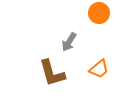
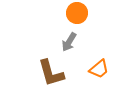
orange circle: moved 22 px left
brown L-shape: moved 1 px left
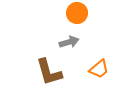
gray arrow: rotated 138 degrees counterclockwise
brown L-shape: moved 2 px left, 1 px up
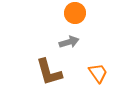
orange circle: moved 2 px left
orange trapezoid: moved 1 px left, 4 px down; rotated 85 degrees counterclockwise
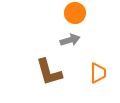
gray arrow: moved 1 px right, 2 px up
orange trapezoid: rotated 35 degrees clockwise
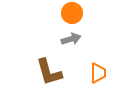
orange circle: moved 3 px left
gray arrow: moved 1 px right, 1 px up
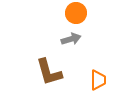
orange circle: moved 4 px right
orange trapezoid: moved 7 px down
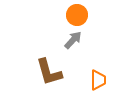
orange circle: moved 1 px right, 2 px down
gray arrow: moved 2 px right, 1 px down; rotated 30 degrees counterclockwise
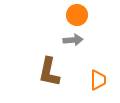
gray arrow: rotated 42 degrees clockwise
brown L-shape: rotated 28 degrees clockwise
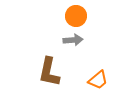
orange circle: moved 1 px left, 1 px down
orange trapezoid: rotated 50 degrees clockwise
